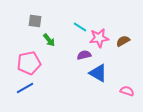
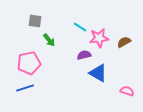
brown semicircle: moved 1 px right, 1 px down
blue line: rotated 12 degrees clockwise
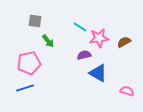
green arrow: moved 1 px left, 1 px down
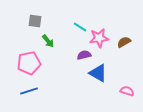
blue line: moved 4 px right, 3 px down
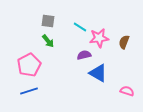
gray square: moved 13 px right
brown semicircle: rotated 40 degrees counterclockwise
pink pentagon: moved 2 px down; rotated 15 degrees counterclockwise
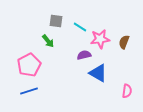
gray square: moved 8 px right
pink star: moved 1 px right, 1 px down
pink semicircle: rotated 80 degrees clockwise
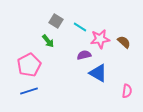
gray square: rotated 24 degrees clockwise
brown semicircle: rotated 112 degrees clockwise
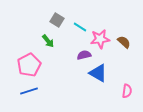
gray square: moved 1 px right, 1 px up
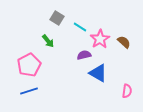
gray square: moved 2 px up
pink star: rotated 24 degrees counterclockwise
